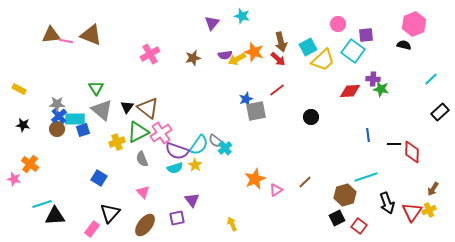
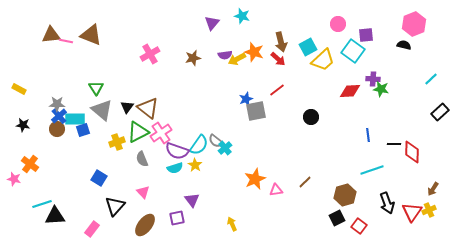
cyan line at (366, 177): moved 6 px right, 7 px up
pink triangle at (276, 190): rotated 24 degrees clockwise
black triangle at (110, 213): moved 5 px right, 7 px up
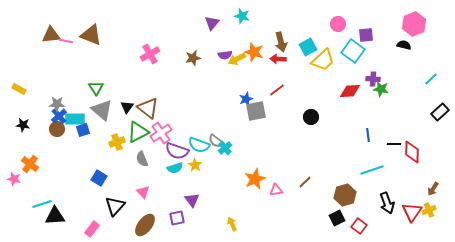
red arrow at (278, 59): rotated 140 degrees clockwise
cyan semicircle at (199, 145): rotated 75 degrees clockwise
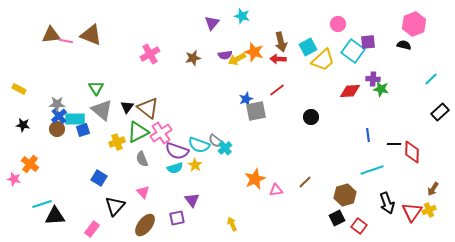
purple square at (366, 35): moved 2 px right, 7 px down
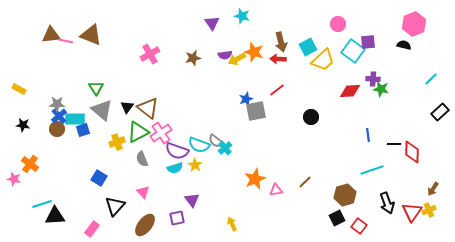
purple triangle at (212, 23): rotated 14 degrees counterclockwise
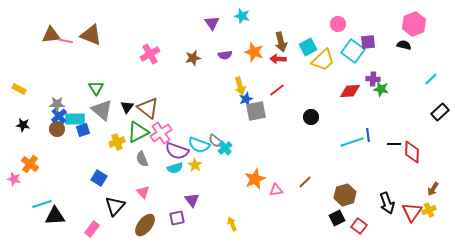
yellow arrow at (237, 59): moved 3 px right, 27 px down; rotated 78 degrees counterclockwise
cyan line at (372, 170): moved 20 px left, 28 px up
